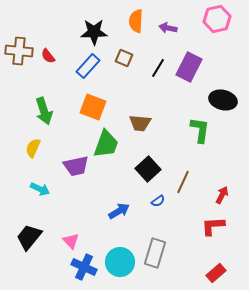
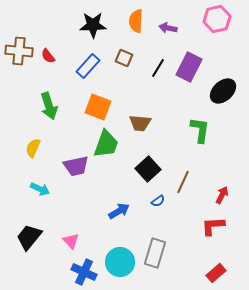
black star: moved 1 px left, 7 px up
black ellipse: moved 9 px up; rotated 56 degrees counterclockwise
orange square: moved 5 px right
green arrow: moved 5 px right, 5 px up
blue cross: moved 5 px down
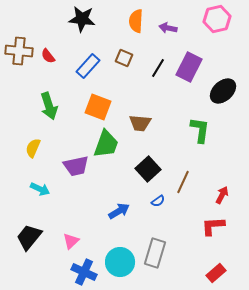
black star: moved 11 px left, 6 px up; rotated 8 degrees clockwise
pink triangle: rotated 30 degrees clockwise
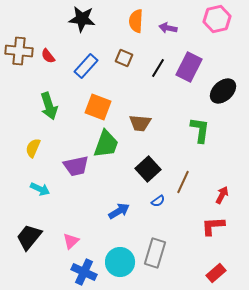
blue rectangle: moved 2 px left
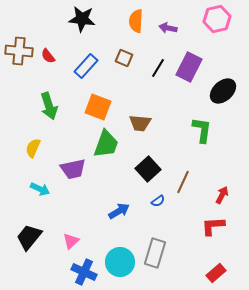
green L-shape: moved 2 px right
purple trapezoid: moved 3 px left, 3 px down
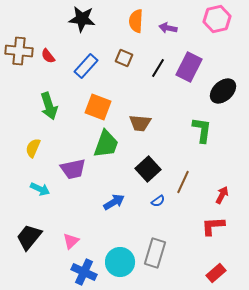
blue arrow: moved 5 px left, 9 px up
